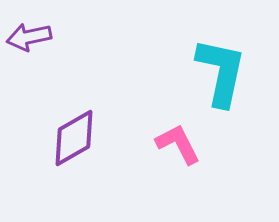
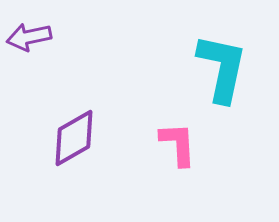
cyan L-shape: moved 1 px right, 4 px up
pink L-shape: rotated 24 degrees clockwise
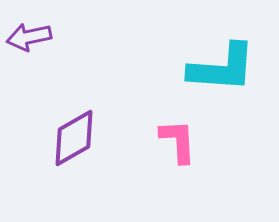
cyan L-shape: rotated 82 degrees clockwise
pink L-shape: moved 3 px up
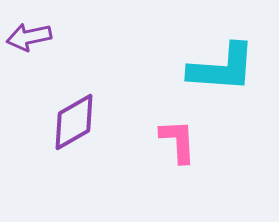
purple diamond: moved 16 px up
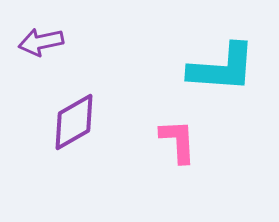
purple arrow: moved 12 px right, 5 px down
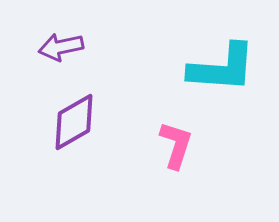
purple arrow: moved 20 px right, 5 px down
pink L-shape: moved 2 px left, 4 px down; rotated 21 degrees clockwise
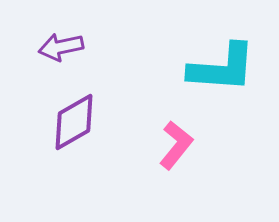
pink L-shape: rotated 21 degrees clockwise
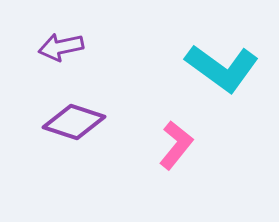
cyan L-shape: rotated 32 degrees clockwise
purple diamond: rotated 48 degrees clockwise
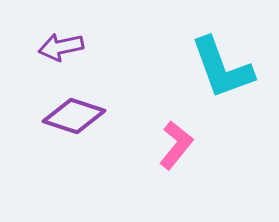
cyan L-shape: rotated 34 degrees clockwise
purple diamond: moved 6 px up
